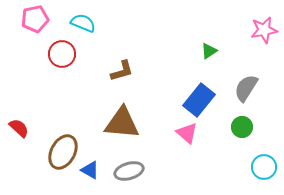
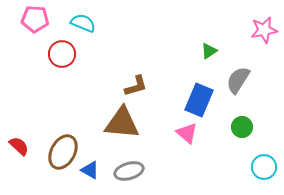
pink pentagon: rotated 16 degrees clockwise
brown L-shape: moved 14 px right, 15 px down
gray semicircle: moved 8 px left, 8 px up
blue rectangle: rotated 16 degrees counterclockwise
red semicircle: moved 18 px down
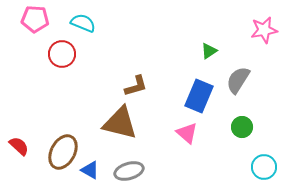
blue rectangle: moved 4 px up
brown triangle: moved 2 px left; rotated 9 degrees clockwise
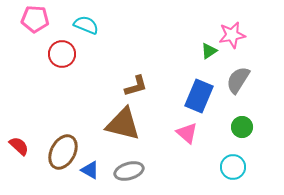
cyan semicircle: moved 3 px right, 2 px down
pink star: moved 32 px left, 5 px down
brown triangle: moved 3 px right, 1 px down
cyan circle: moved 31 px left
